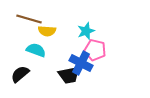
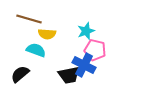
yellow semicircle: moved 3 px down
blue cross: moved 3 px right, 2 px down
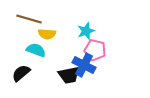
black semicircle: moved 1 px right, 1 px up
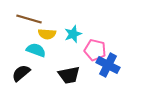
cyan star: moved 13 px left, 3 px down
blue cross: moved 24 px right
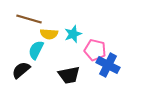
yellow semicircle: moved 2 px right
cyan semicircle: rotated 84 degrees counterclockwise
black semicircle: moved 3 px up
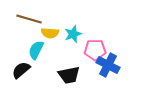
yellow semicircle: moved 1 px right, 1 px up
pink pentagon: rotated 15 degrees counterclockwise
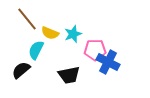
brown line: moved 2 px left; rotated 35 degrees clockwise
yellow semicircle: rotated 18 degrees clockwise
blue cross: moved 3 px up
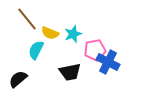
pink pentagon: rotated 10 degrees counterclockwise
black semicircle: moved 3 px left, 9 px down
black trapezoid: moved 1 px right, 3 px up
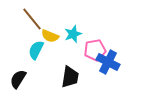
brown line: moved 5 px right
yellow semicircle: moved 3 px down
black trapezoid: moved 5 px down; rotated 70 degrees counterclockwise
black semicircle: rotated 18 degrees counterclockwise
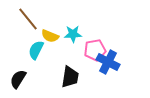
brown line: moved 4 px left
cyan star: rotated 18 degrees clockwise
